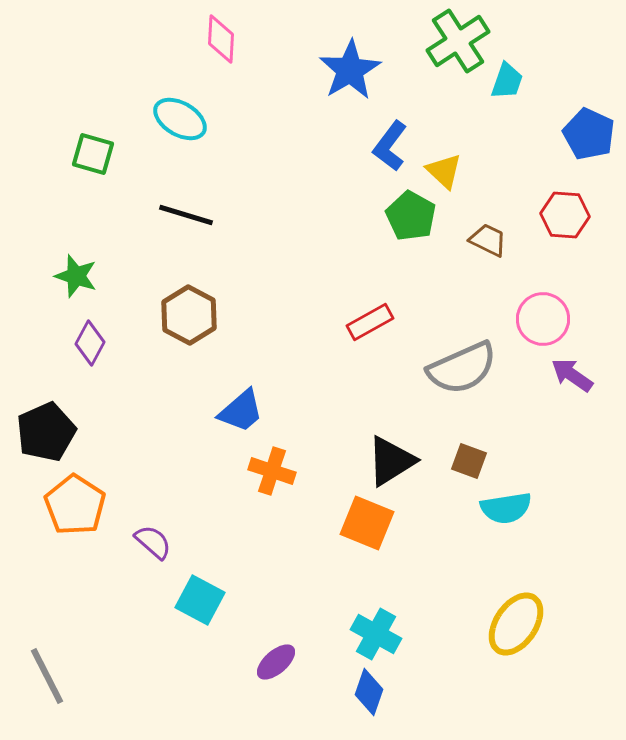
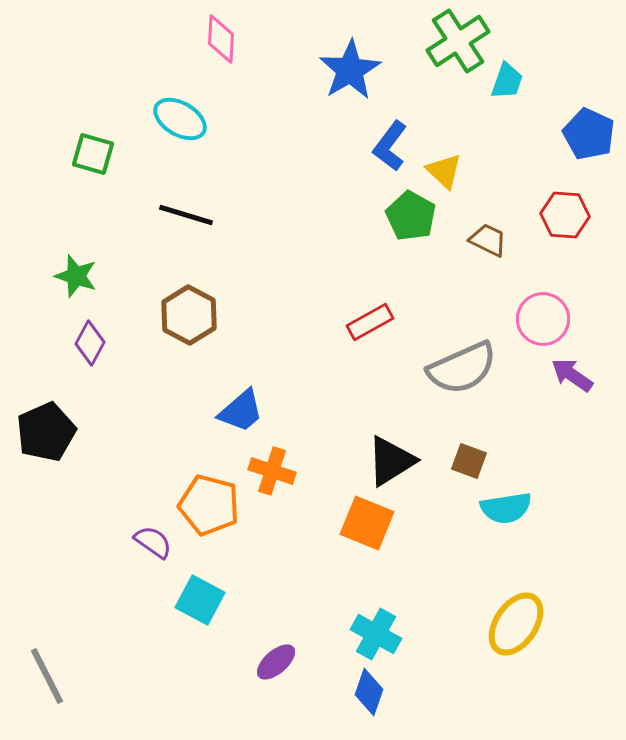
orange pentagon: moved 134 px right; rotated 18 degrees counterclockwise
purple semicircle: rotated 6 degrees counterclockwise
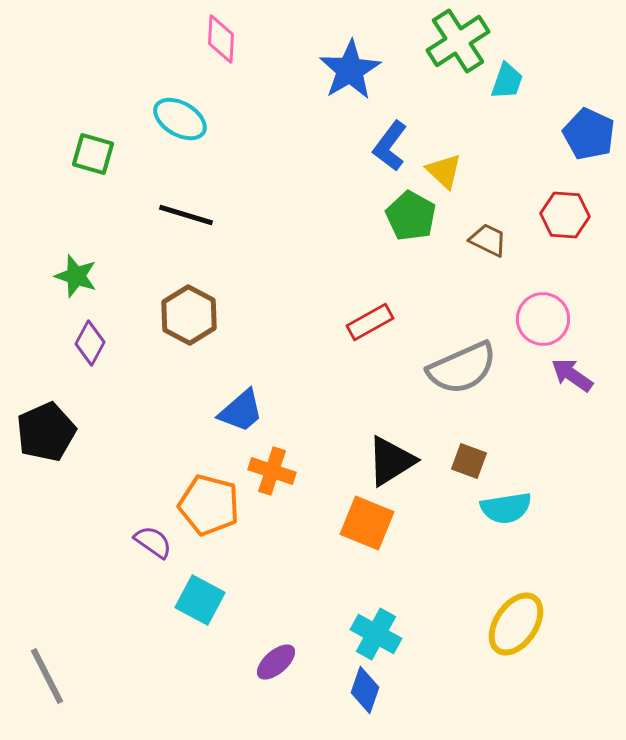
blue diamond: moved 4 px left, 2 px up
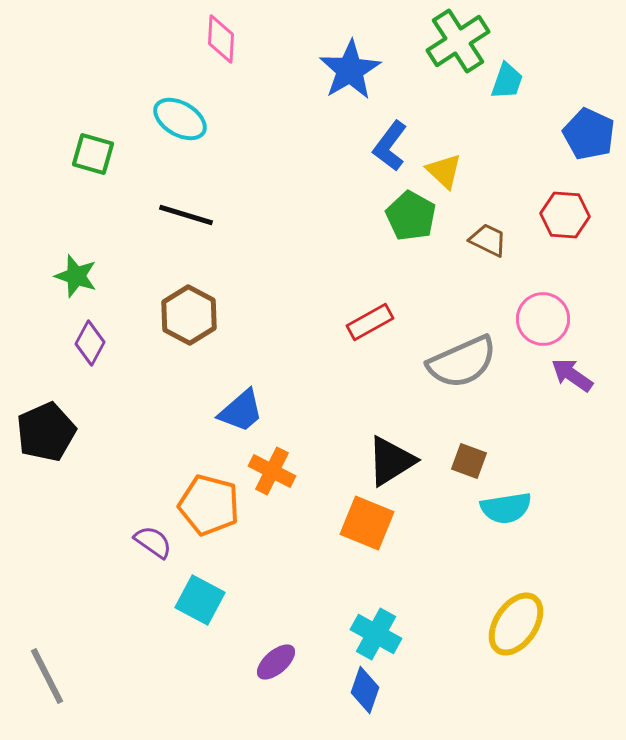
gray semicircle: moved 6 px up
orange cross: rotated 9 degrees clockwise
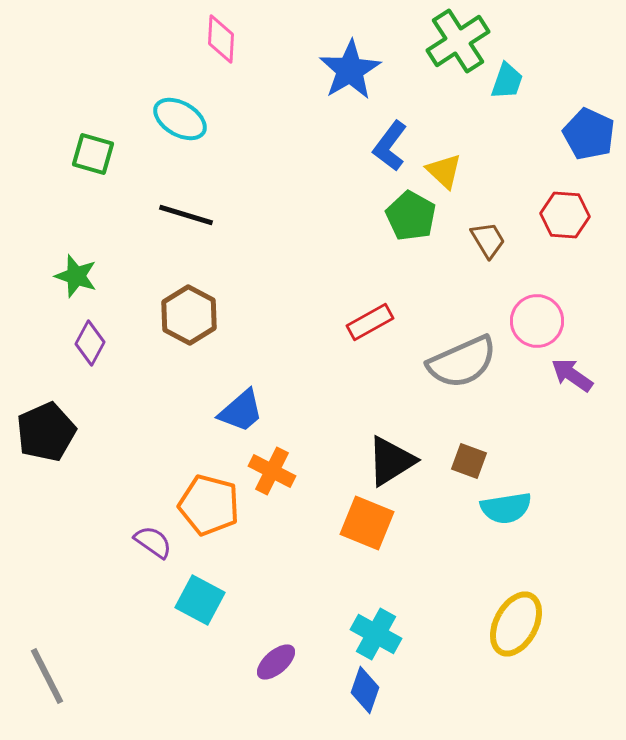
brown trapezoid: rotated 33 degrees clockwise
pink circle: moved 6 px left, 2 px down
yellow ellipse: rotated 6 degrees counterclockwise
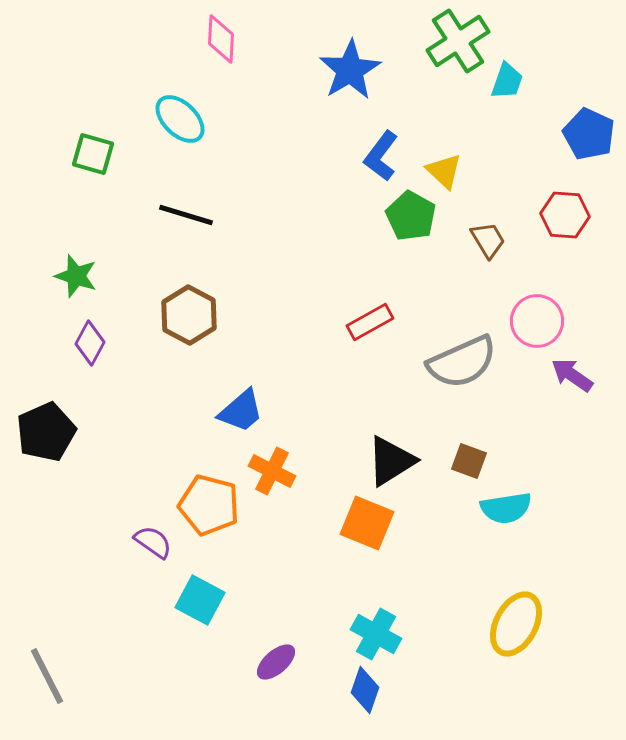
cyan ellipse: rotated 14 degrees clockwise
blue L-shape: moved 9 px left, 10 px down
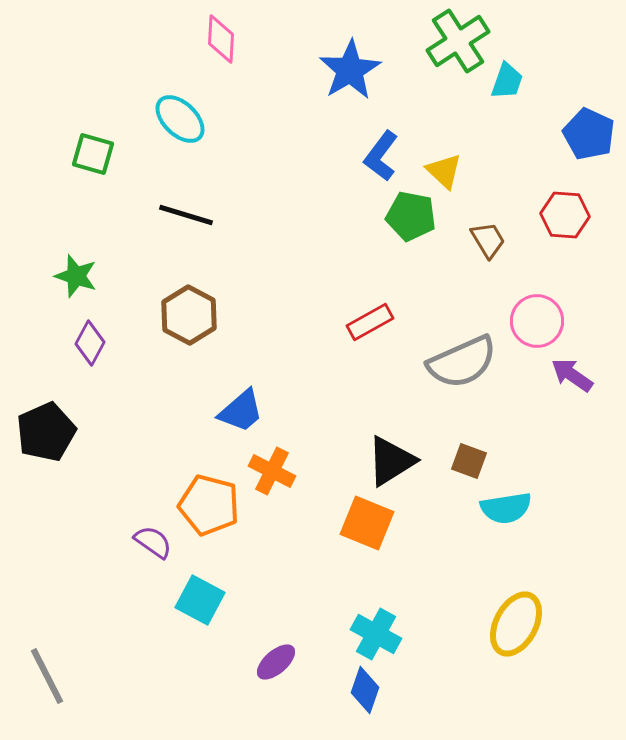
green pentagon: rotated 18 degrees counterclockwise
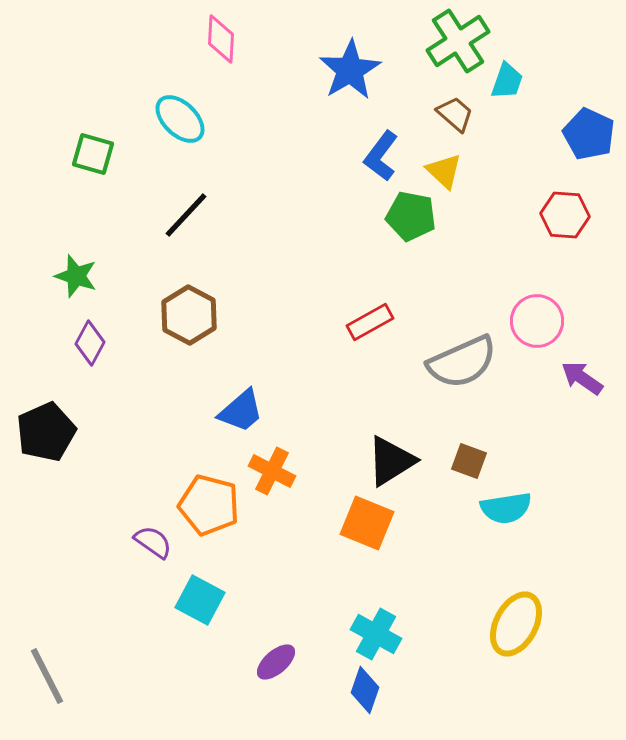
black line: rotated 64 degrees counterclockwise
brown trapezoid: moved 33 px left, 126 px up; rotated 18 degrees counterclockwise
purple arrow: moved 10 px right, 3 px down
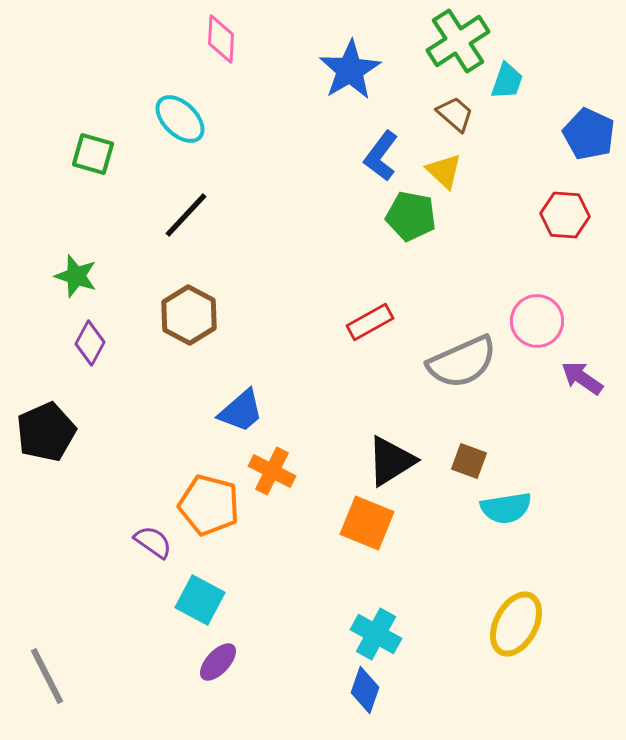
purple ellipse: moved 58 px left; rotated 6 degrees counterclockwise
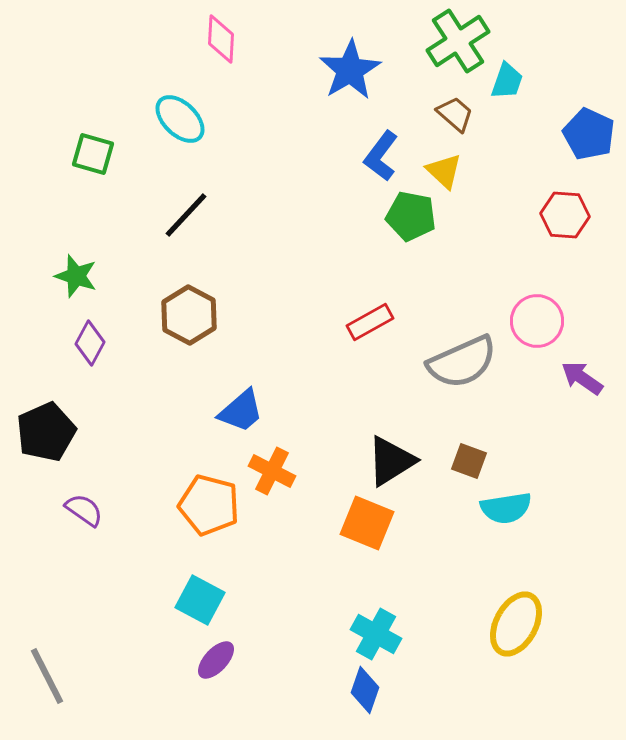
purple semicircle: moved 69 px left, 32 px up
purple ellipse: moved 2 px left, 2 px up
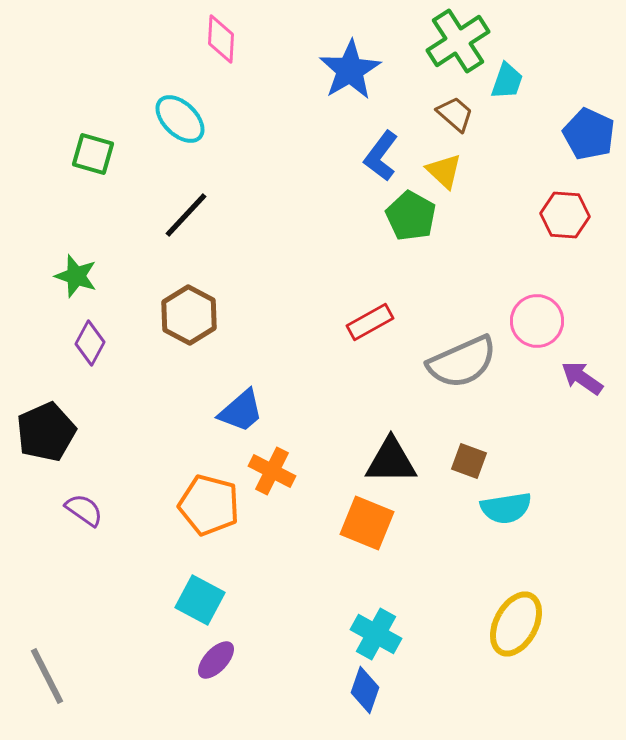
green pentagon: rotated 18 degrees clockwise
black triangle: rotated 32 degrees clockwise
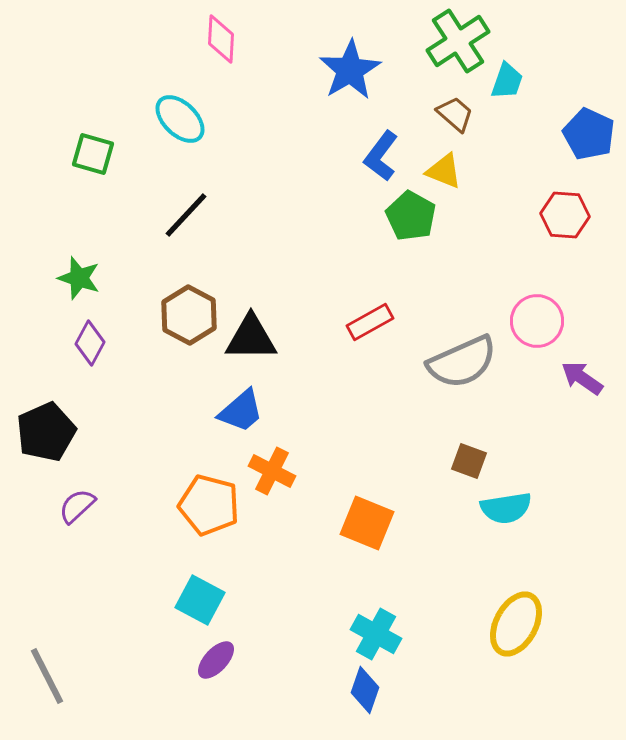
yellow triangle: rotated 21 degrees counterclockwise
green star: moved 3 px right, 2 px down
black triangle: moved 140 px left, 123 px up
purple semicircle: moved 7 px left, 4 px up; rotated 78 degrees counterclockwise
